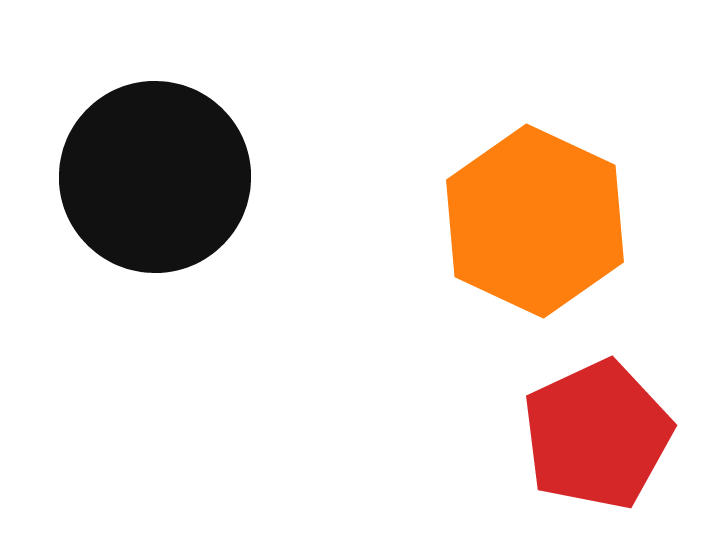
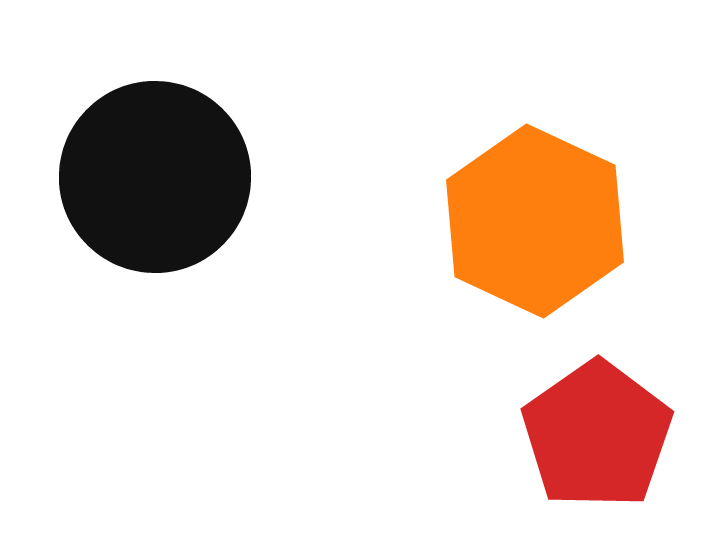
red pentagon: rotated 10 degrees counterclockwise
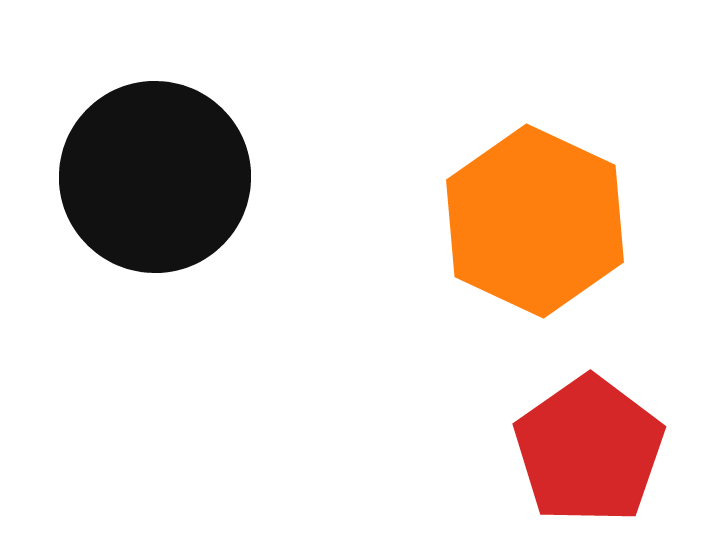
red pentagon: moved 8 px left, 15 px down
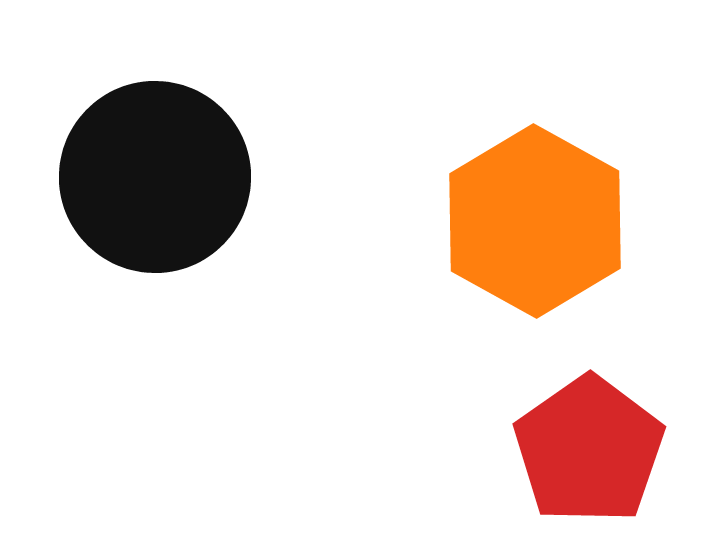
orange hexagon: rotated 4 degrees clockwise
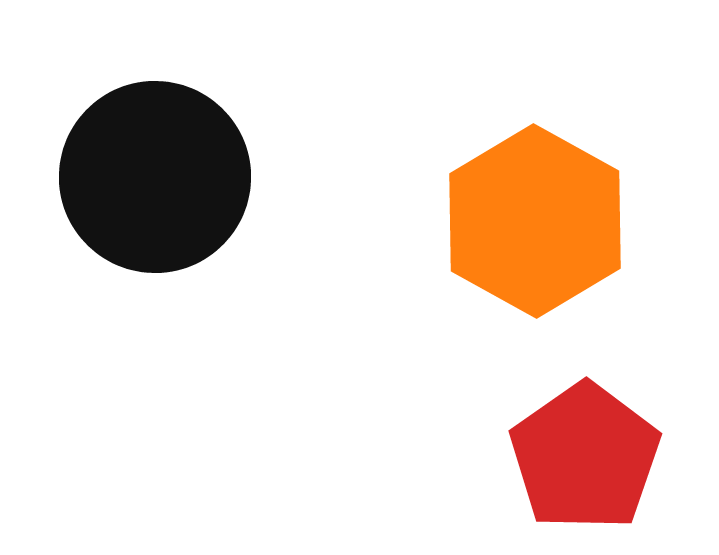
red pentagon: moved 4 px left, 7 px down
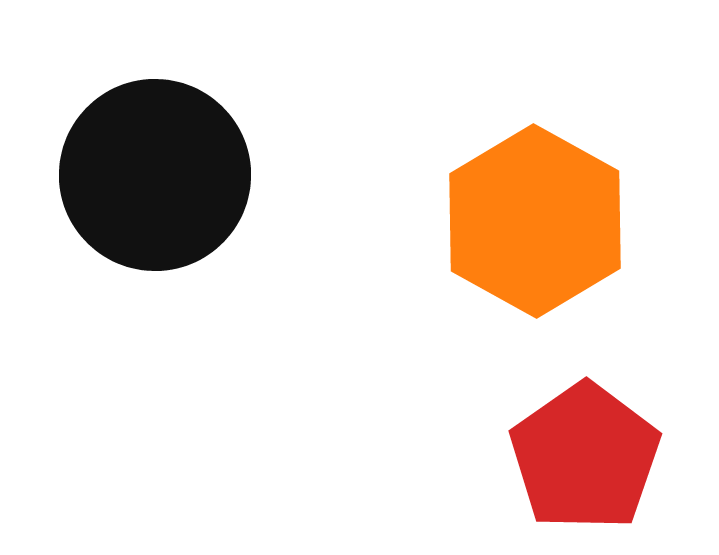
black circle: moved 2 px up
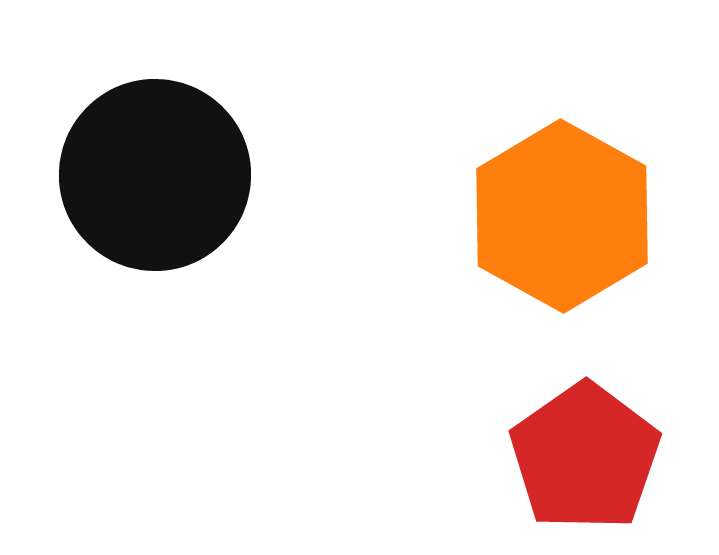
orange hexagon: moved 27 px right, 5 px up
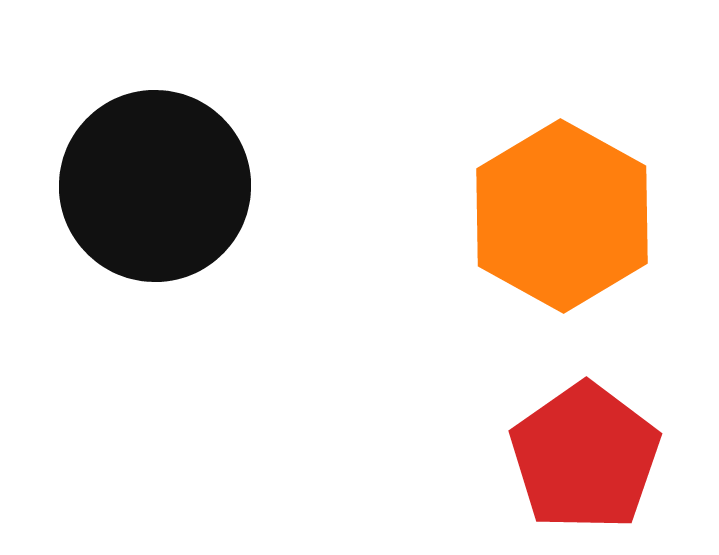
black circle: moved 11 px down
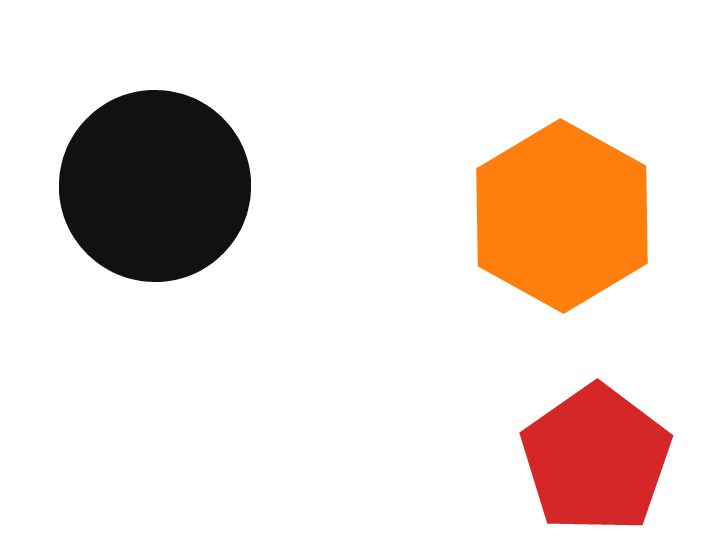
red pentagon: moved 11 px right, 2 px down
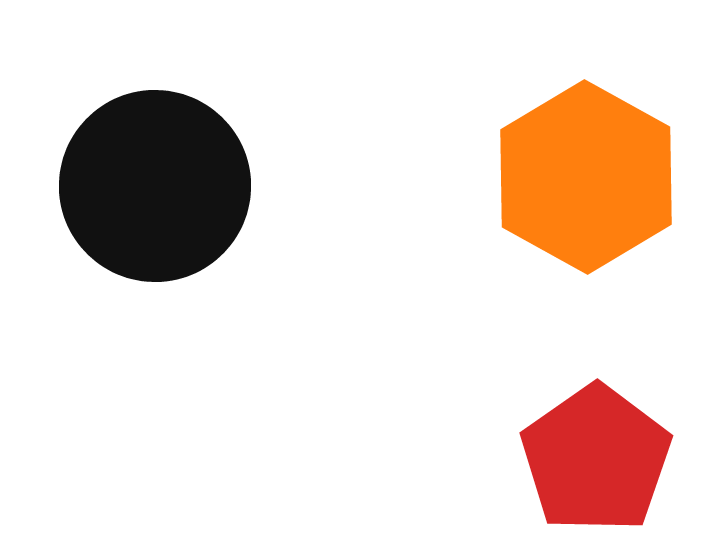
orange hexagon: moved 24 px right, 39 px up
